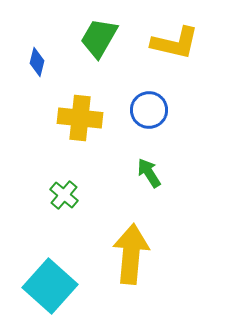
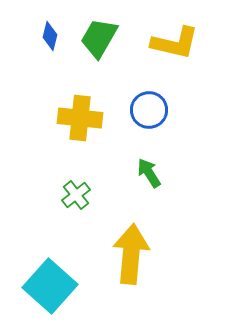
blue diamond: moved 13 px right, 26 px up
green cross: moved 12 px right; rotated 12 degrees clockwise
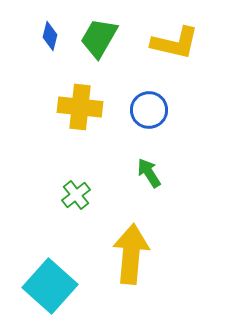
yellow cross: moved 11 px up
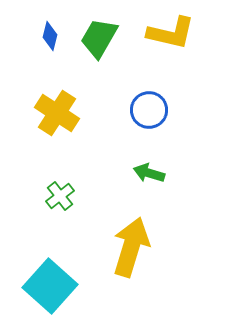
yellow L-shape: moved 4 px left, 10 px up
yellow cross: moved 23 px left, 6 px down; rotated 27 degrees clockwise
green arrow: rotated 40 degrees counterclockwise
green cross: moved 16 px left, 1 px down
yellow arrow: moved 7 px up; rotated 12 degrees clockwise
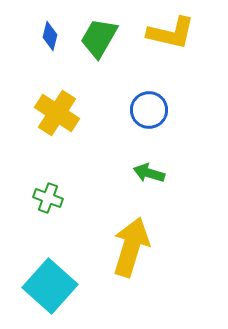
green cross: moved 12 px left, 2 px down; rotated 32 degrees counterclockwise
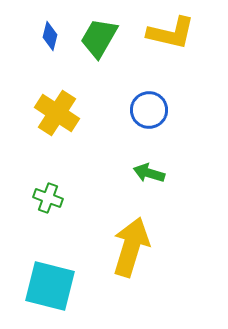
cyan square: rotated 28 degrees counterclockwise
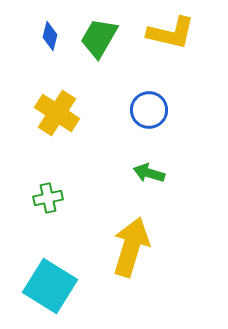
green cross: rotated 32 degrees counterclockwise
cyan square: rotated 18 degrees clockwise
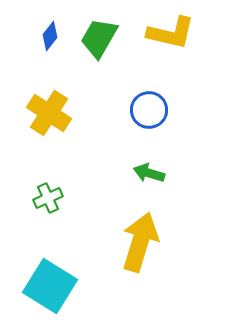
blue diamond: rotated 24 degrees clockwise
yellow cross: moved 8 px left
green cross: rotated 12 degrees counterclockwise
yellow arrow: moved 9 px right, 5 px up
